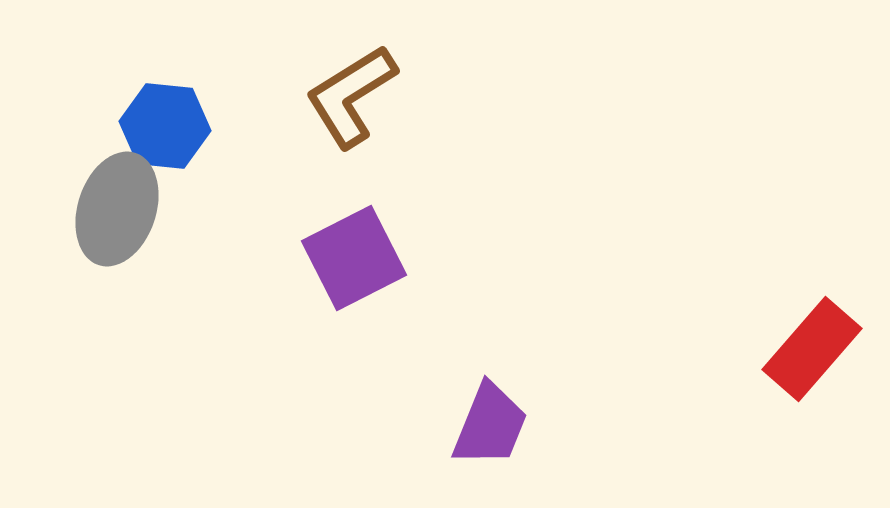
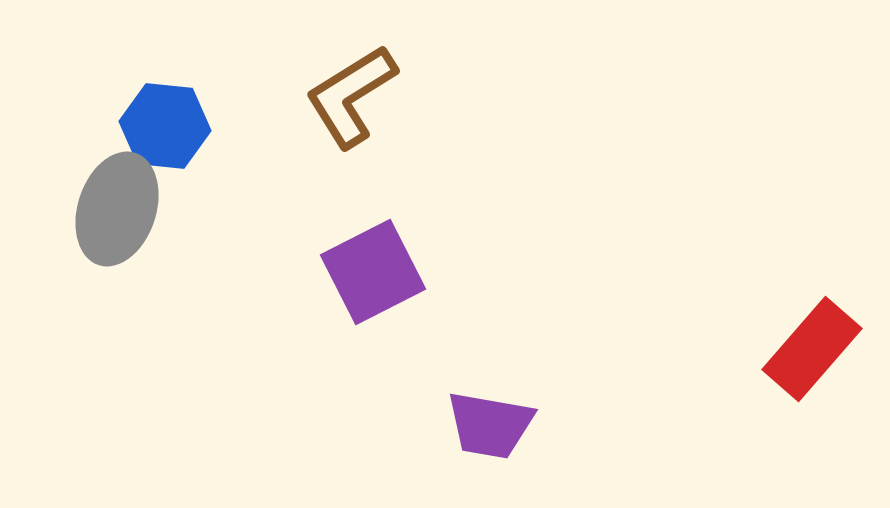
purple square: moved 19 px right, 14 px down
purple trapezoid: rotated 78 degrees clockwise
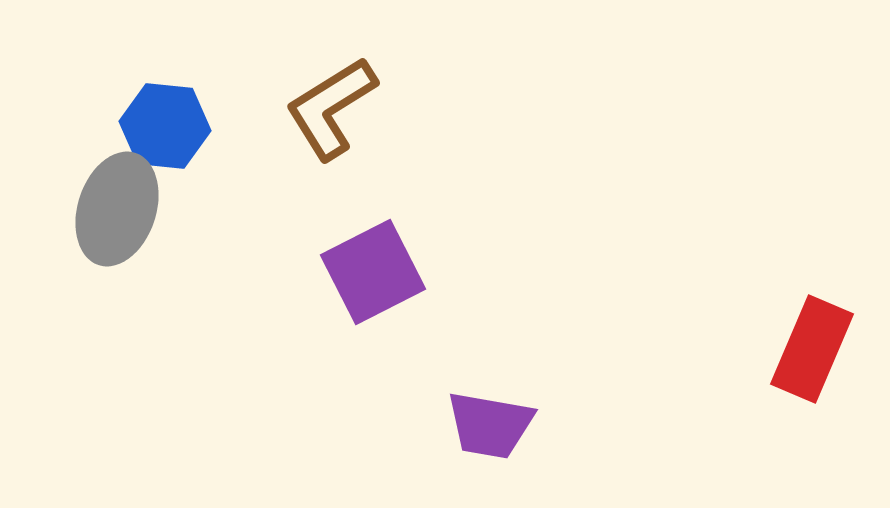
brown L-shape: moved 20 px left, 12 px down
red rectangle: rotated 18 degrees counterclockwise
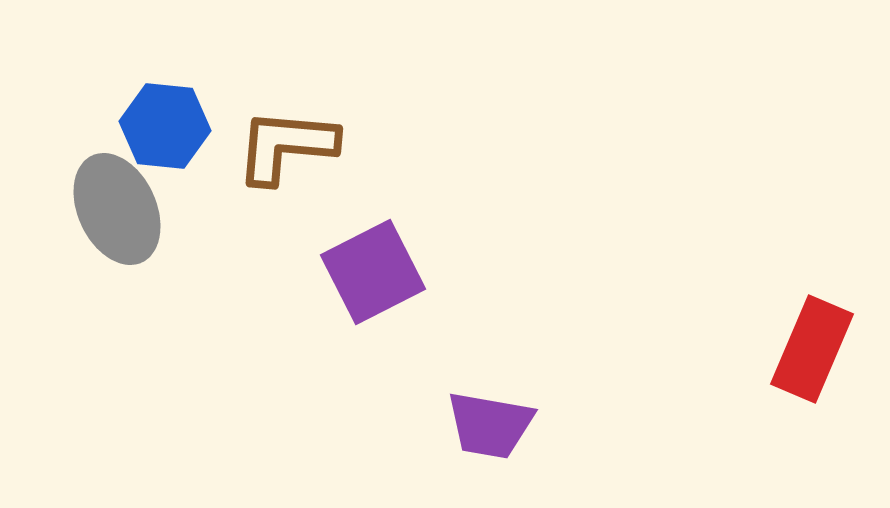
brown L-shape: moved 45 px left, 38 px down; rotated 37 degrees clockwise
gray ellipse: rotated 43 degrees counterclockwise
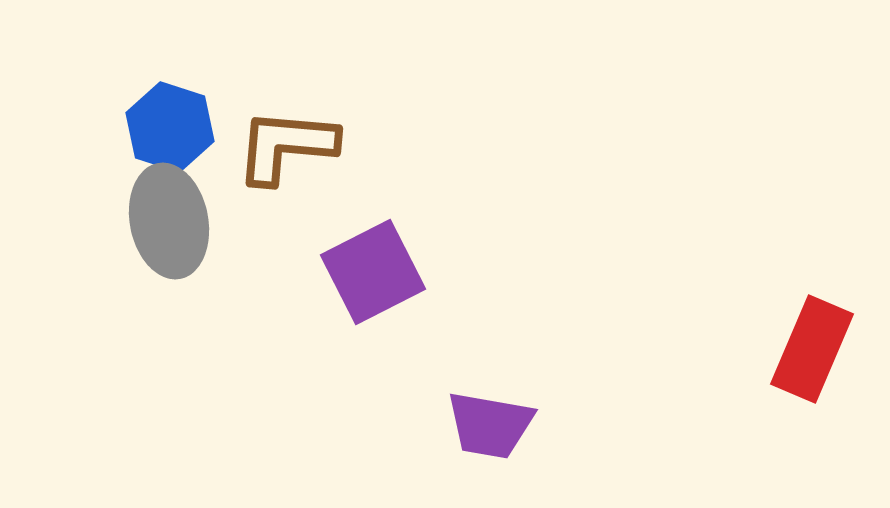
blue hexagon: moved 5 px right, 1 px down; rotated 12 degrees clockwise
gray ellipse: moved 52 px right, 12 px down; rotated 14 degrees clockwise
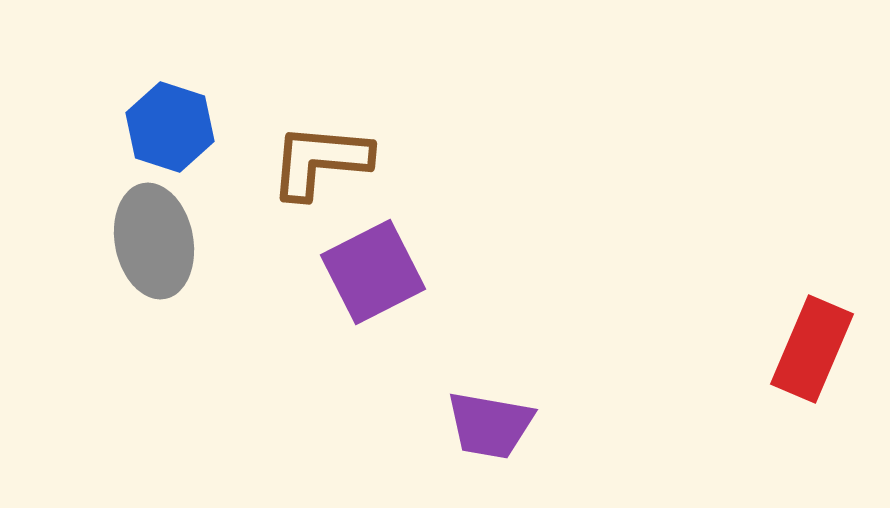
brown L-shape: moved 34 px right, 15 px down
gray ellipse: moved 15 px left, 20 px down
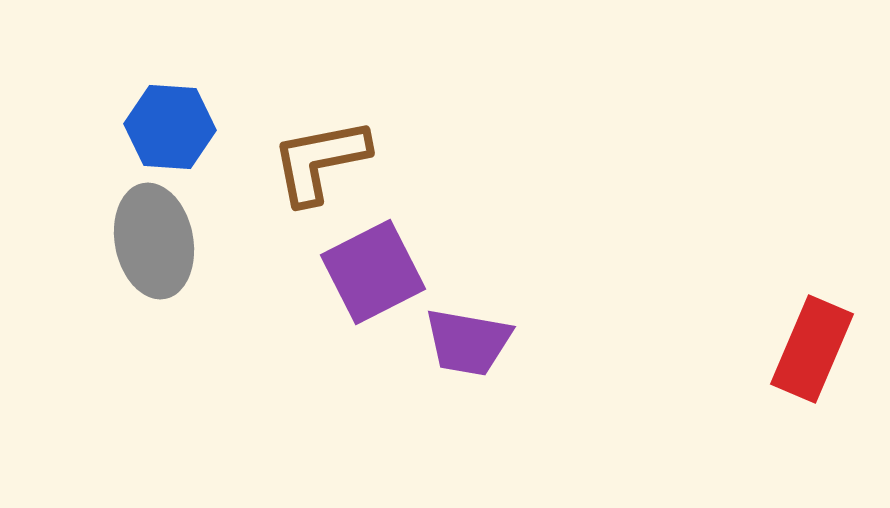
blue hexagon: rotated 14 degrees counterclockwise
brown L-shape: rotated 16 degrees counterclockwise
purple trapezoid: moved 22 px left, 83 px up
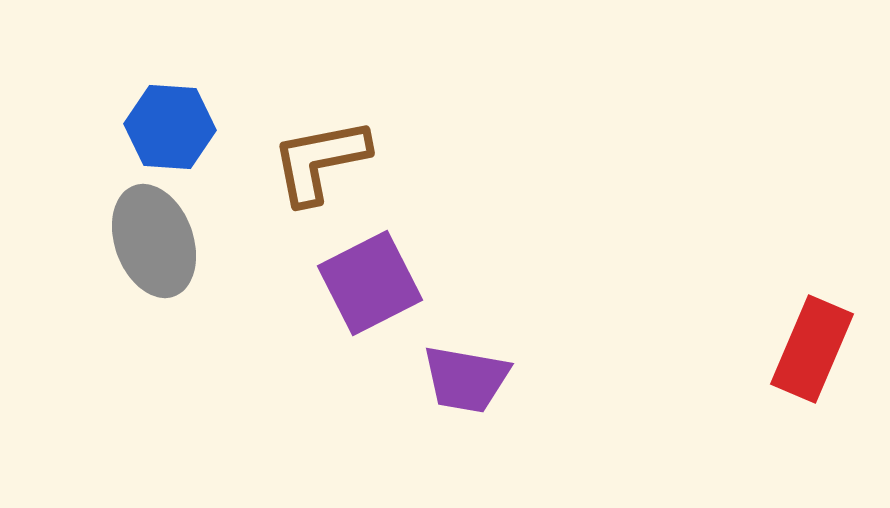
gray ellipse: rotated 9 degrees counterclockwise
purple square: moved 3 px left, 11 px down
purple trapezoid: moved 2 px left, 37 px down
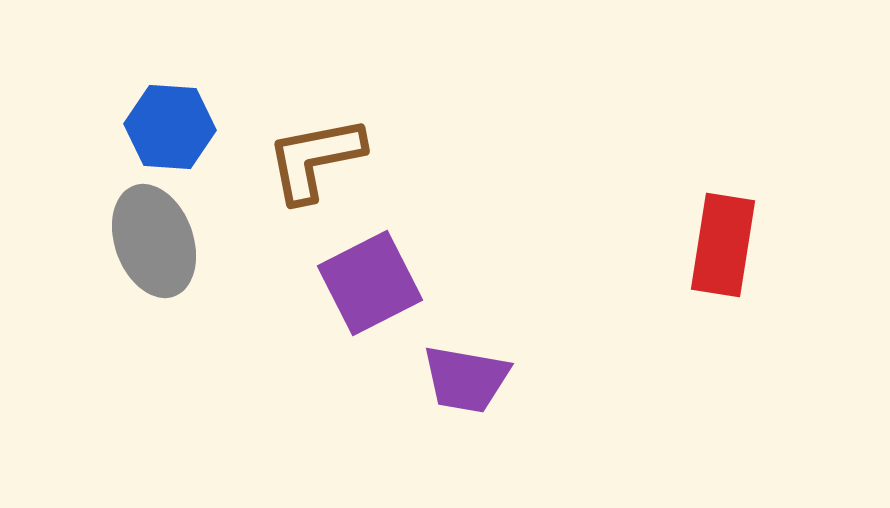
brown L-shape: moved 5 px left, 2 px up
red rectangle: moved 89 px left, 104 px up; rotated 14 degrees counterclockwise
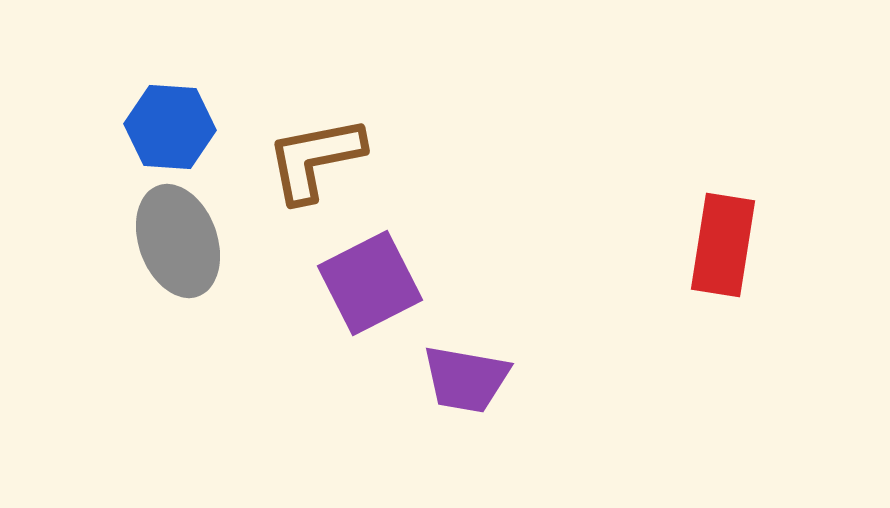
gray ellipse: moved 24 px right
